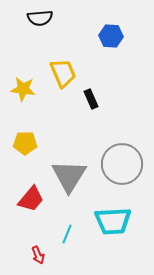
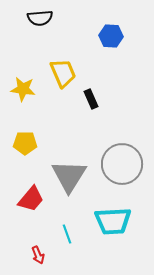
cyan line: rotated 42 degrees counterclockwise
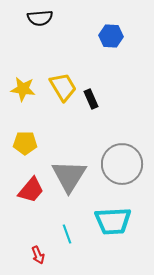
yellow trapezoid: moved 14 px down; rotated 8 degrees counterclockwise
red trapezoid: moved 9 px up
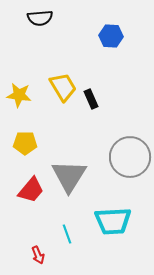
yellow star: moved 4 px left, 6 px down
gray circle: moved 8 px right, 7 px up
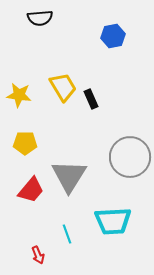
blue hexagon: moved 2 px right; rotated 15 degrees counterclockwise
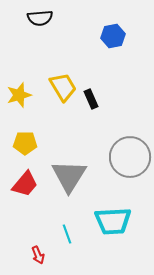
yellow star: rotated 25 degrees counterclockwise
red trapezoid: moved 6 px left, 6 px up
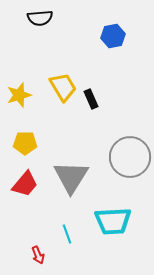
gray triangle: moved 2 px right, 1 px down
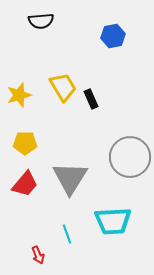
black semicircle: moved 1 px right, 3 px down
gray triangle: moved 1 px left, 1 px down
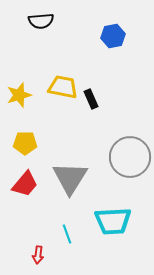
yellow trapezoid: rotated 48 degrees counterclockwise
red arrow: rotated 30 degrees clockwise
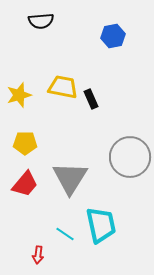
cyan trapezoid: moved 12 px left, 4 px down; rotated 99 degrees counterclockwise
cyan line: moved 2 px left; rotated 36 degrees counterclockwise
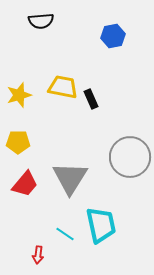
yellow pentagon: moved 7 px left, 1 px up
